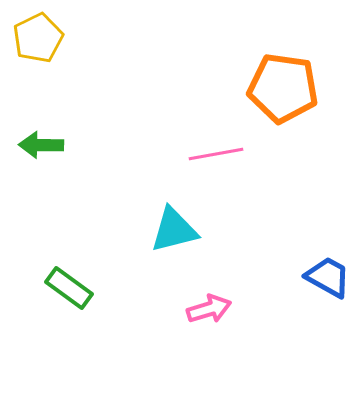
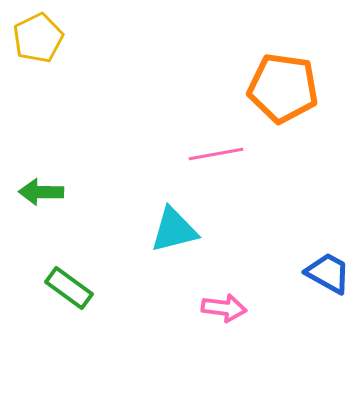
green arrow: moved 47 px down
blue trapezoid: moved 4 px up
pink arrow: moved 15 px right, 1 px up; rotated 24 degrees clockwise
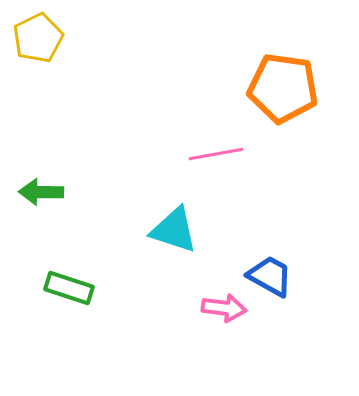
cyan triangle: rotated 32 degrees clockwise
blue trapezoid: moved 58 px left, 3 px down
green rectangle: rotated 18 degrees counterclockwise
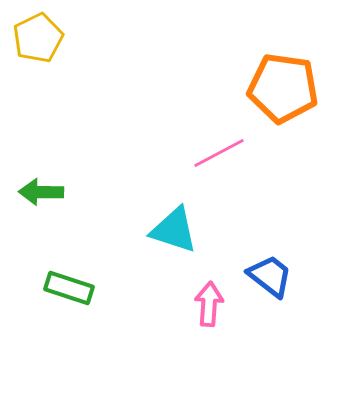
pink line: moved 3 px right, 1 px up; rotated 18 degrees counterclockwise
blue trapezoid: rotated 9 degrees clockwise
pink arrow: moved 15 px left, 4 px up; rotated 93 degrees counterclockwise
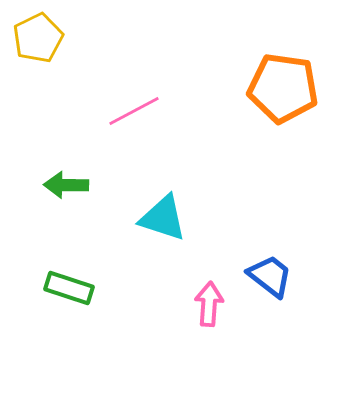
pink line: moved 85 px left, 42 px up
green arrow: moved 25 px right, 7 px up
cyan triangle: moved 11 px left, 12 px up
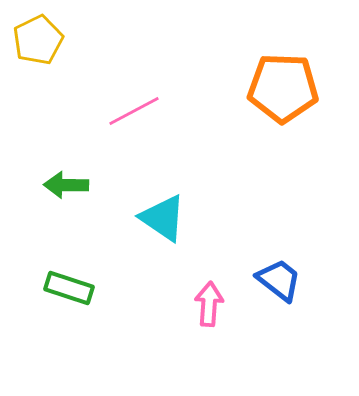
yellow pentagon: moved 2 px down
orange pentagon: rotated 6 degrees counterclockwise
cyan triangle: rotated 16 degrees clockwise
blue trapezoid: moved 9 px right, 4 px down
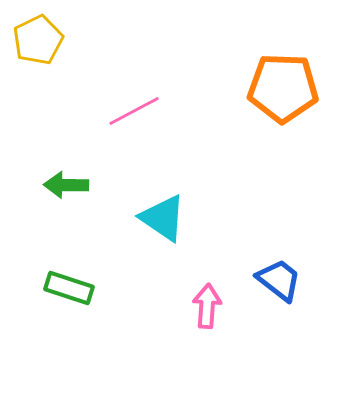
pink arrow: moved 2 px left, 2 px down
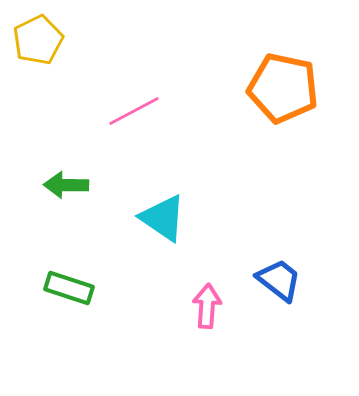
orange pentagon: rotated 10 degrees clockwise
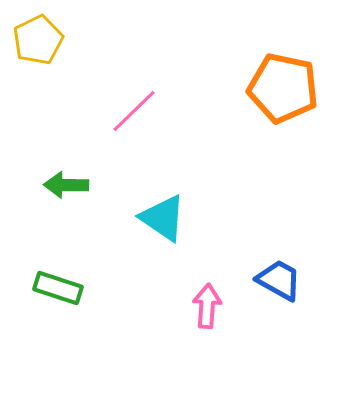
pink line: rotated 16 degrees counterclockwise
blue trapezoid: rotated 9 degrees counterclockwise
green rectangle: moved 11 px left
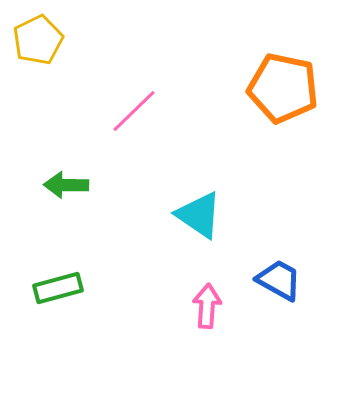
cyan triangle: moved 36 px right, 3 px up
green rectangle: rotated 33 degrees counterclockwise
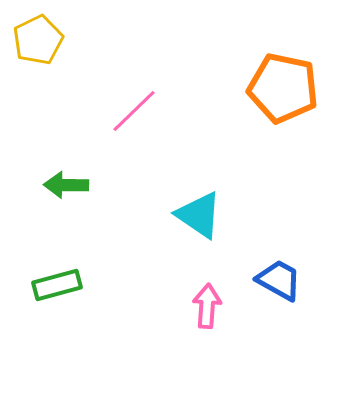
green rectangle: moved 1 px left, 3 px up
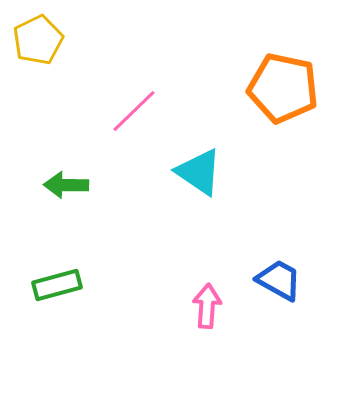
cyan triangle: moved 43 px up
